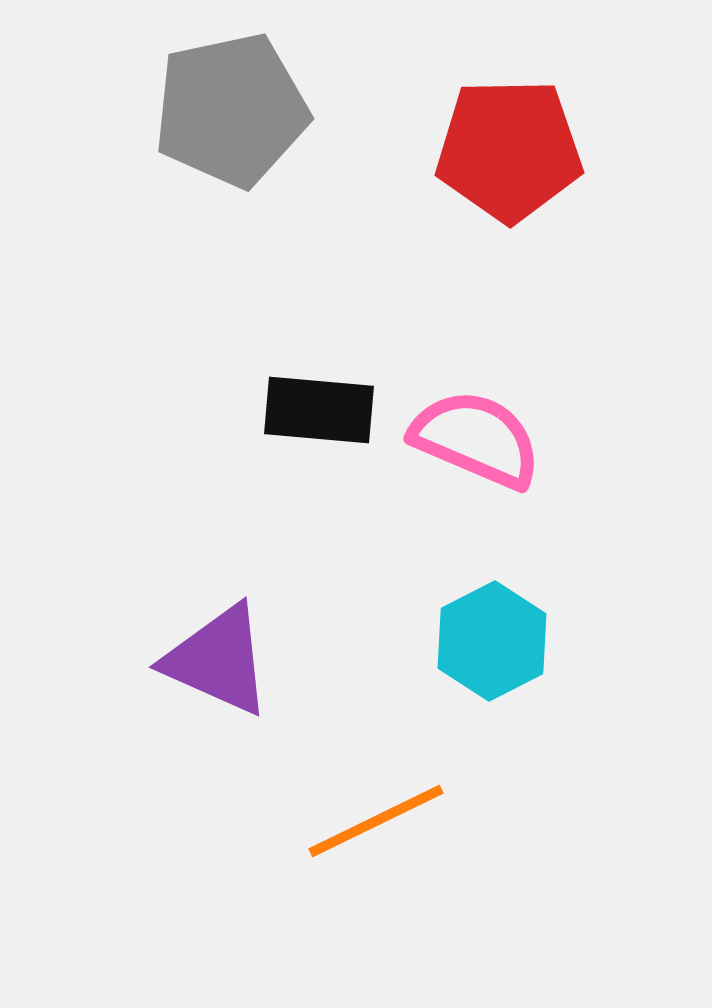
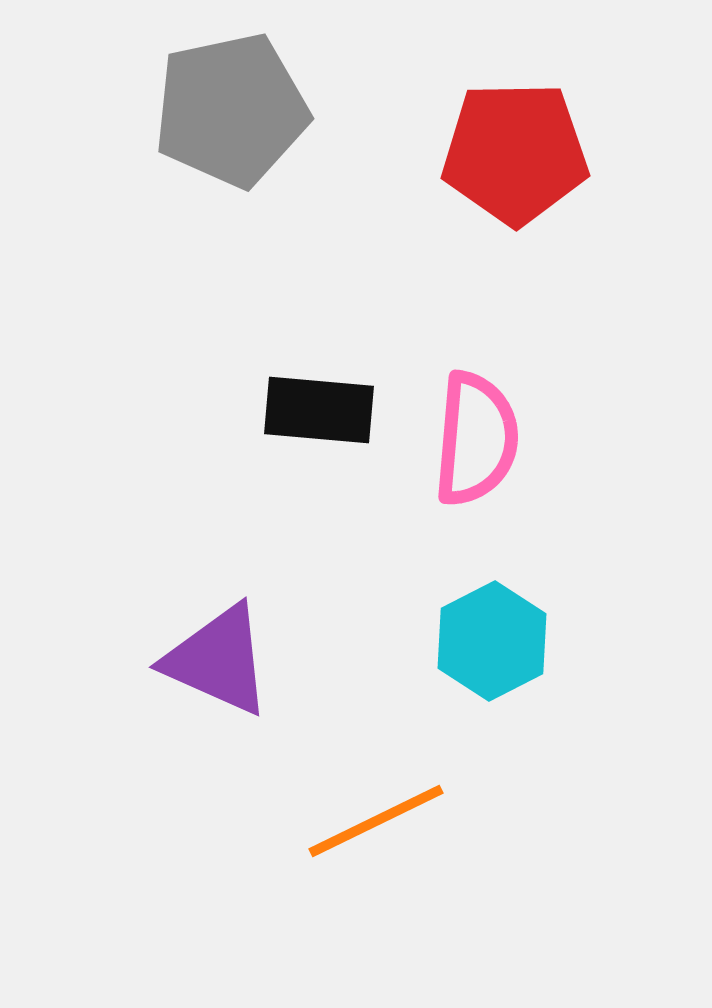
red pentagon: moved 6 px right, 3 px down
pink semicircle: rotated 72 degrees clockwise
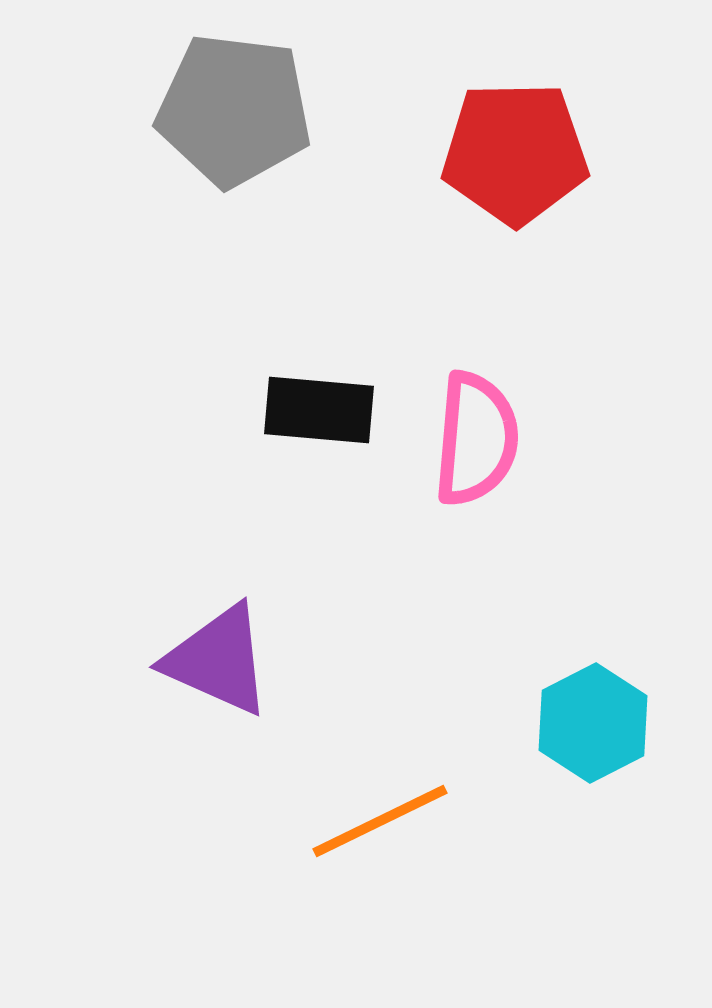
gray pentagon: moved 3 px right; rotated 19 degrees clockwise
cyan hexagon: moved 101 px right, 82 px down
orange line: moved 4 px right
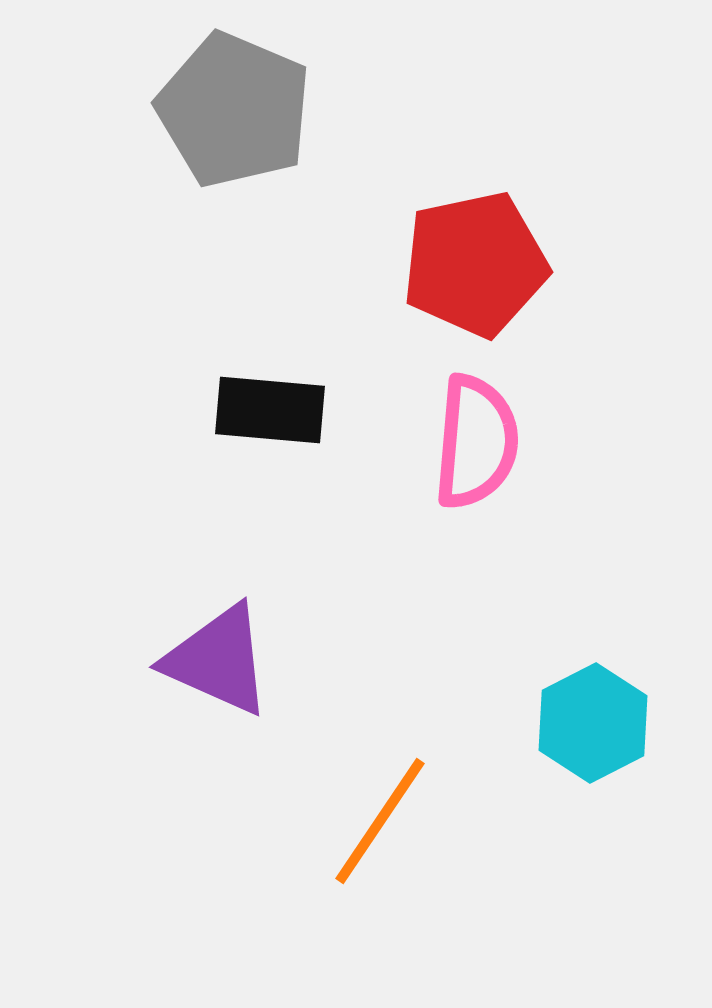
gray pentagon: rotated 16 degrees clockwise
red pentagon: moved 40 px left, 111 px down; rotated 11 degrees counterclockwise
black rectangle: moved 49 px left
pink semicircle: moved 3 px down
orange line: rotated 30 degrees counterclockwise
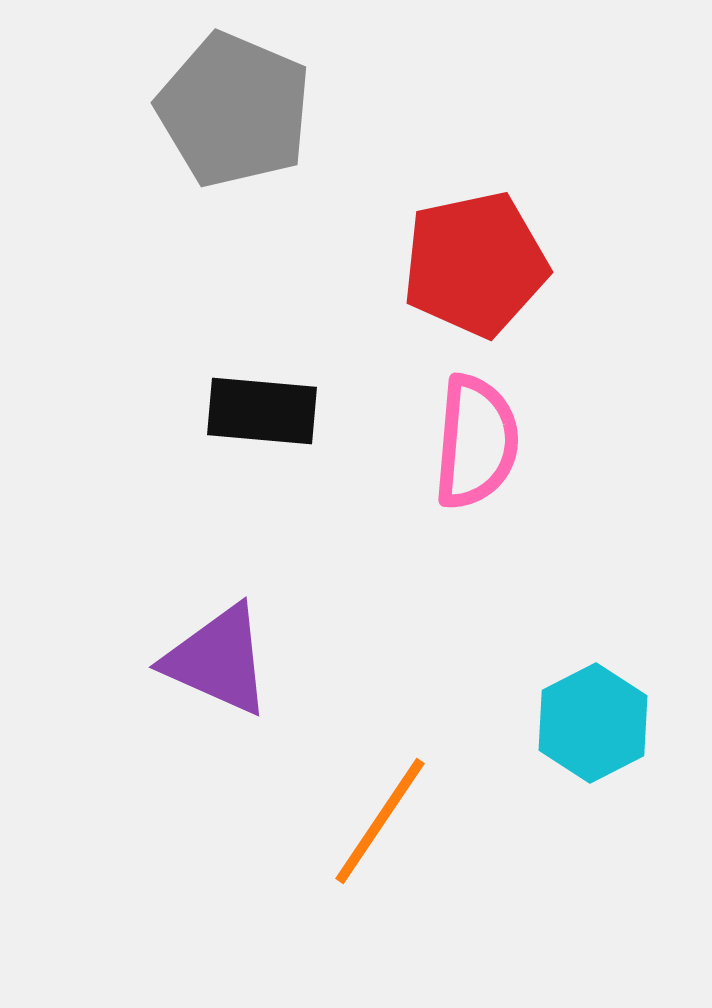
black rectangle: moved 8 px left, 1 px down
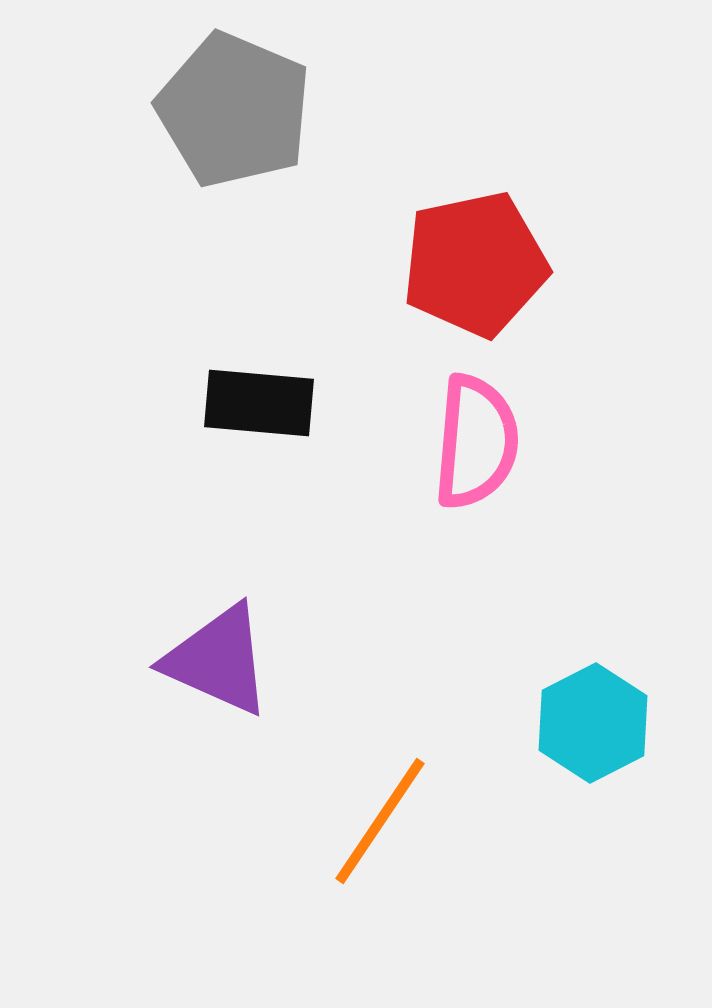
black rectangle: moved 3 px left, 8 px up
